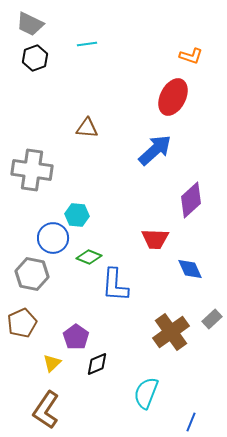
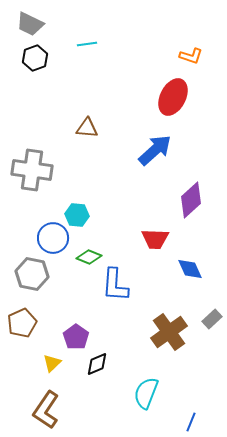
brown cross: moved 2 px left
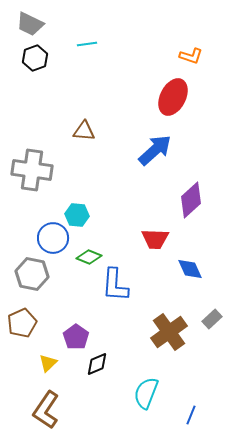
brown triangle: moved 3 px left, 3 px down
yellow triangle: moved 4 px left
blue line: moved 7 px up
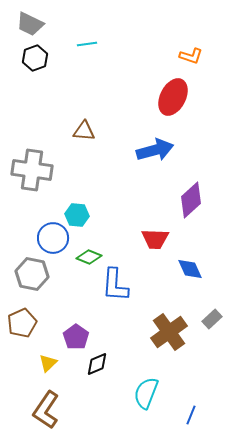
blue arrow: rotated 27 degrees clockwise
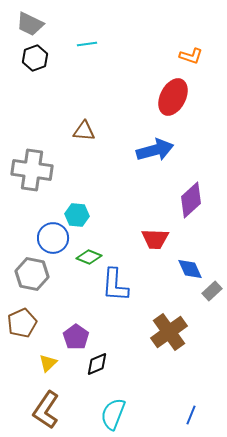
gray rectangle: moved 28 px up
cyan semicircle: moved 33 px left, 21 px down
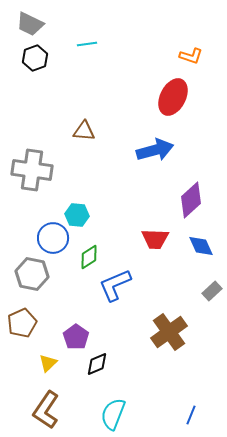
green diamond: rotated 55 degrees counterclockwise
blue diamond: moved 11 px right, 23 px up
blue L-shape: rotated 63 degrees clockwise
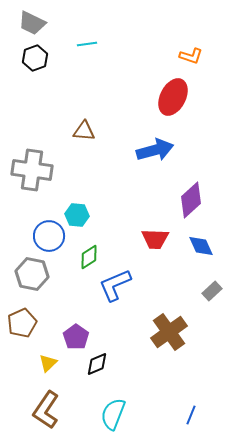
gray trapezoid: moved 2 px right, 1 px up
blue circle: moved 4 px left, 2 px up
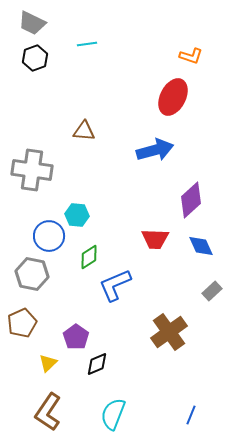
brown L-shape: moved 2 px right, 2 px down
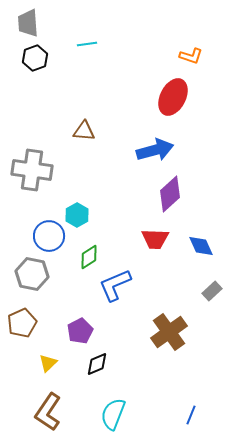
gray trapezoid: moved 4 px left; rotated 60 degrees clockwise
purple diamond: moved 21 px left, 6 px up
cyan hexagon: rotated 25 degrees clockwise
purple pentagon: moved 4 px right, 6 px up; rotated 10 degrees clockwise
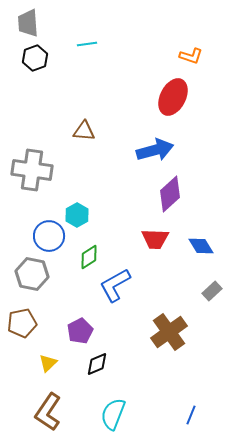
blue diamond: rotated 8 degrees counterclockwise
blue L-shape: rotated 6 degrees counterclockwise
brown pentagon: rotated 12 degrees clockwise
